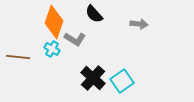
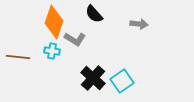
cyan cross: moved 2 px down; rotated 21 degrees counterclockwise
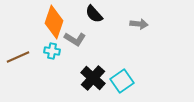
brown line: rotated 30 degrees counterclockwise
